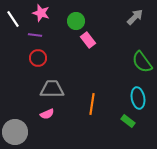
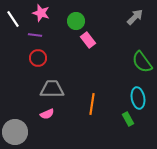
green rectangle: moved 2 px up; rotated 24 degrees clockwise
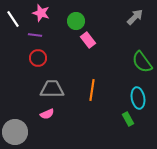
orange line: moved 14 px up
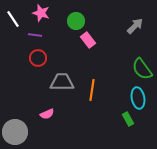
gray arrow: moved 9 px down
green semicircle: moved 7 px down
gray trapezoid: moved 10 px right, 7 px up
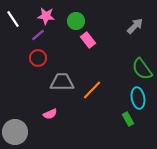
pink star: moved 5 px right, 3 px down; rotated 12 degrees counterclockwise
purple line: moved 3 px right; rotated 48 degrees counterclockwise
orange line: rotated 35 degrees clockwise
pink semicircle: moved 3 px right
